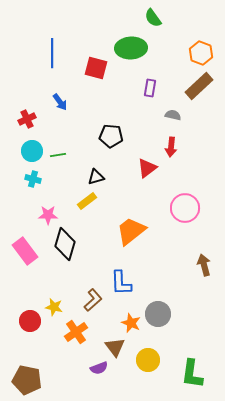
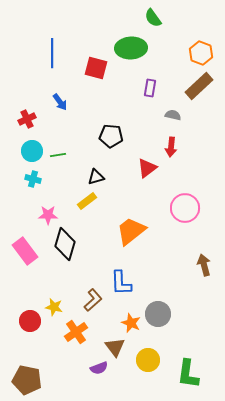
green L-shape: moved 4 px left
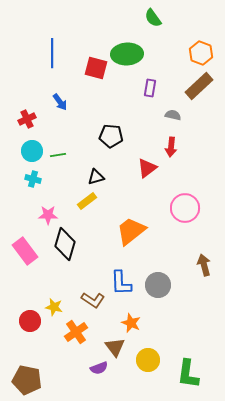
green ellipse: moved 4 px left, 6 px down
brown L-shape: rotated 75 degrees clockwise
gray circle: moved 29 px up
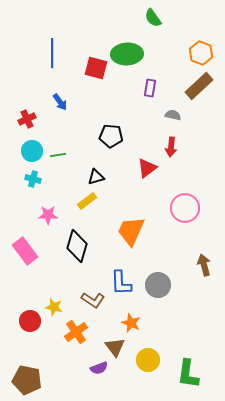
orange trapezoid: rotated 28 degrees counterclockwise
black diamond: moved 12 px right, 2 px down
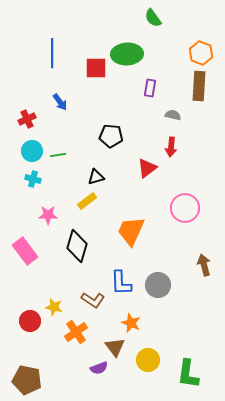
red square: rotated 15 degrees counterclockwise
brown rectangle: rotated 44 degrees counterclockwise
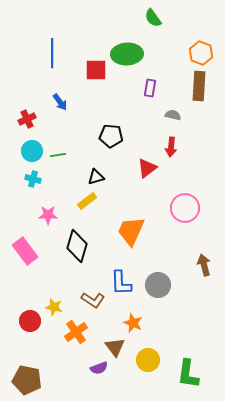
red square: moved 2 px down
orange star: moved 2 px right
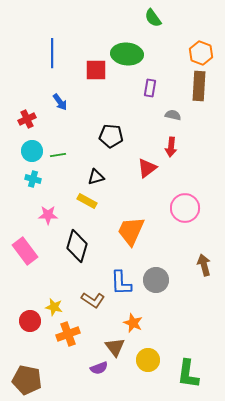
green ellipse: rotated 8 degrees clockwise
yellow rectangle: rotated 66 degrees clockwise
gray circle: moved 2 px left, 5 px up
orange cross: moved 8 px left, 2 px down; rotated 15 degrees clockwise
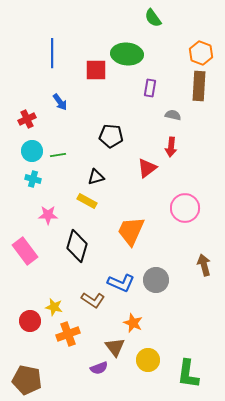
blue L-shape: rotated 64 degrees counterclockwise
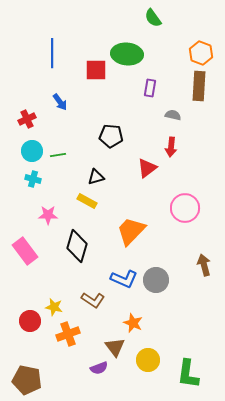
orange trapezoid: rotated 20 degrees clockwise
blue L-shape: moved 3 px right, 4 px up
